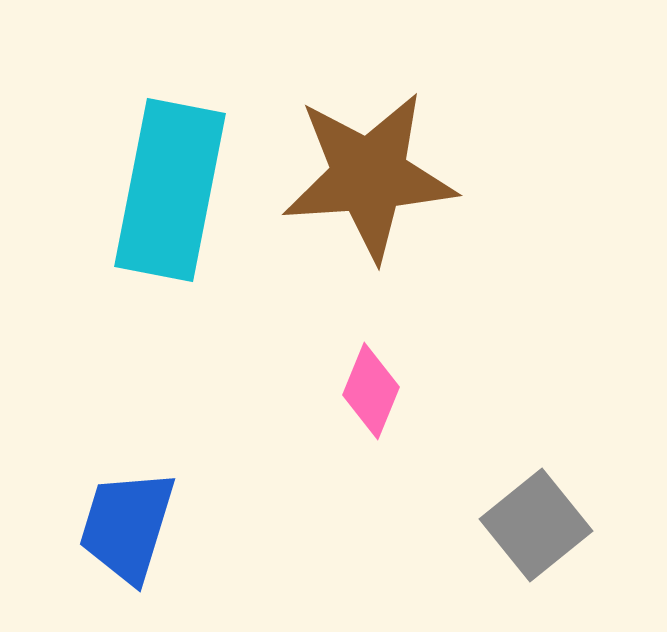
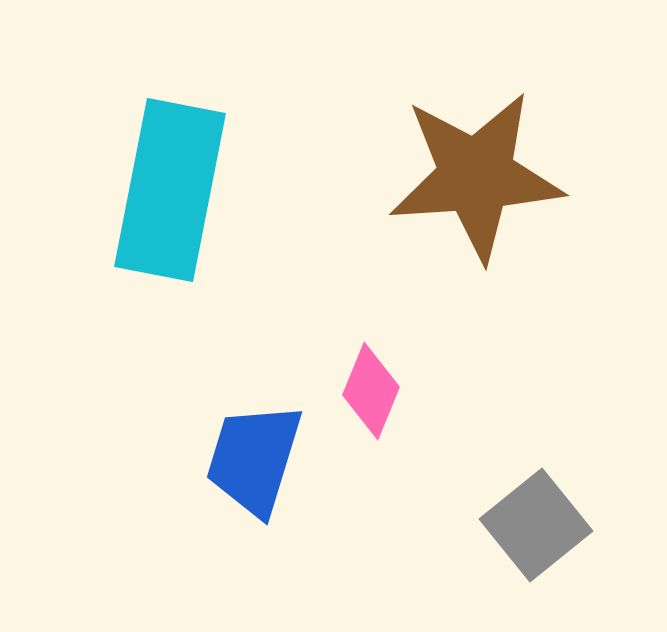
brown star: moved 107 px right
blue trapezoid: moved 127 px right, 67 px up
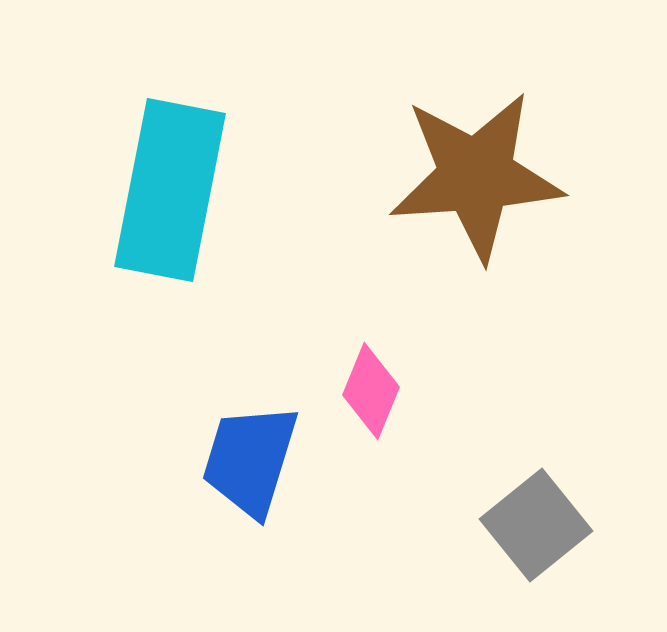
blue trapezoid: moved 4 px left, 1 px down
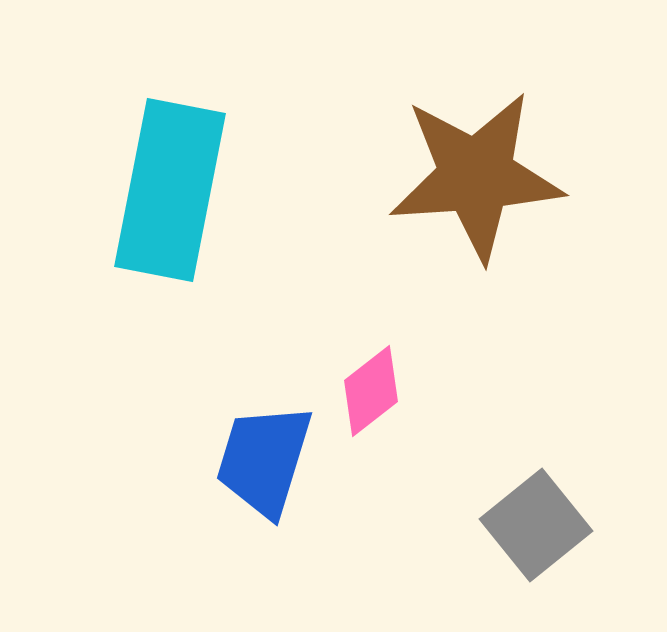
pink diamond: rotated 30 degrees clockwise
blue trapezoid: moved 14 px right
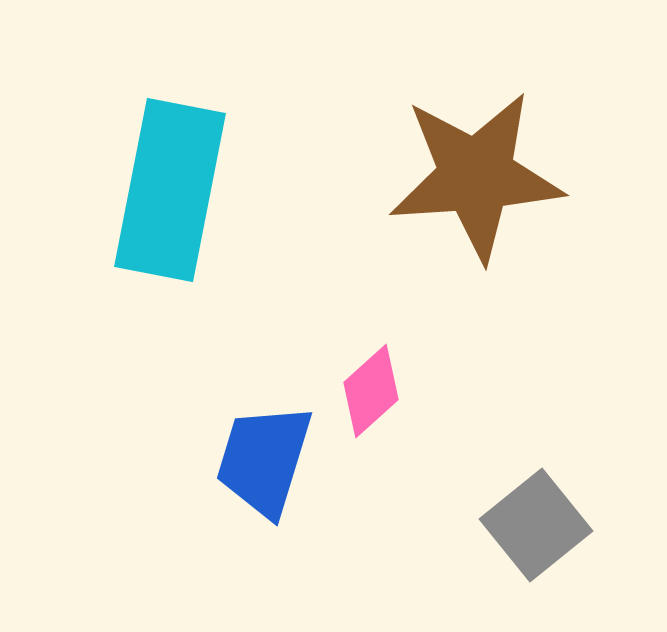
pink diamond: rotated 4 degrees counterclockwise
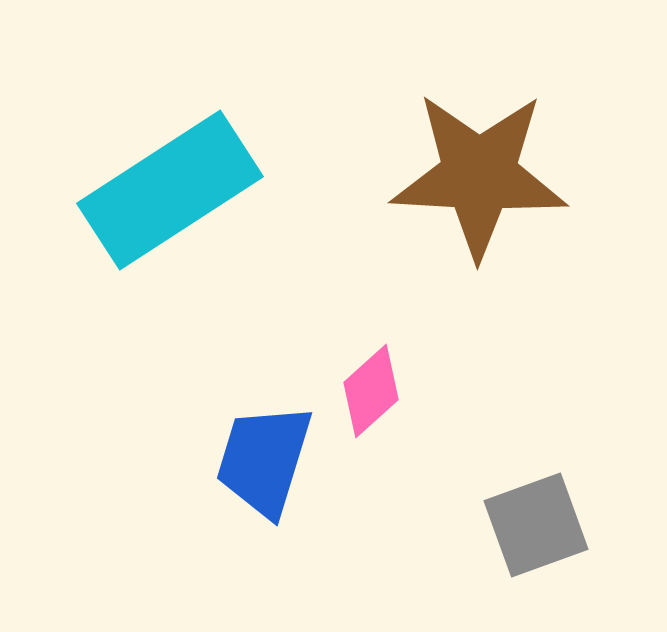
brown star: moved 3 px right, 1 px up; rotated 7 degrees clockwise
cyan rectangle: rotated 46 degrees clockwise
gray square: rotated 19 degrees clockwise
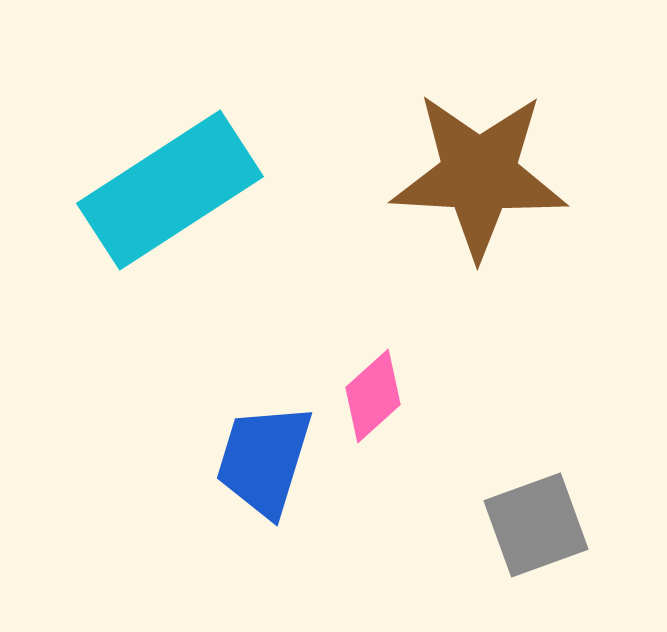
pink diamond: moved 2 px right, 5 px down
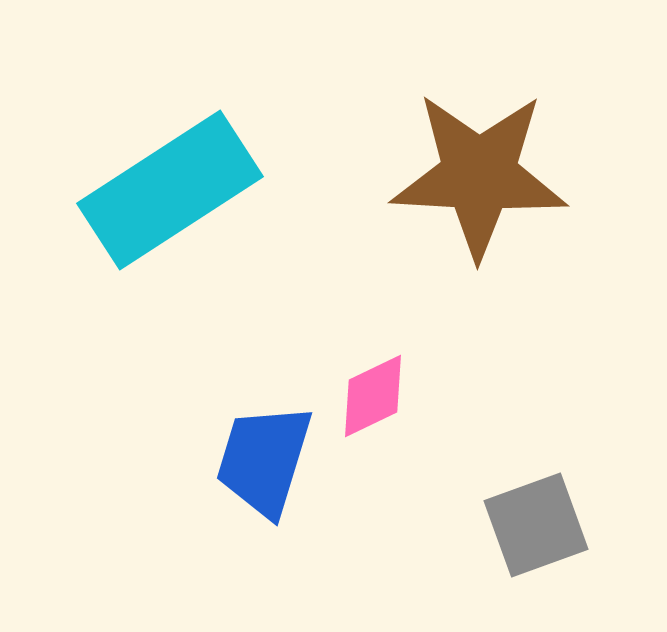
pink diamond: rotated 16 degrees clockwise
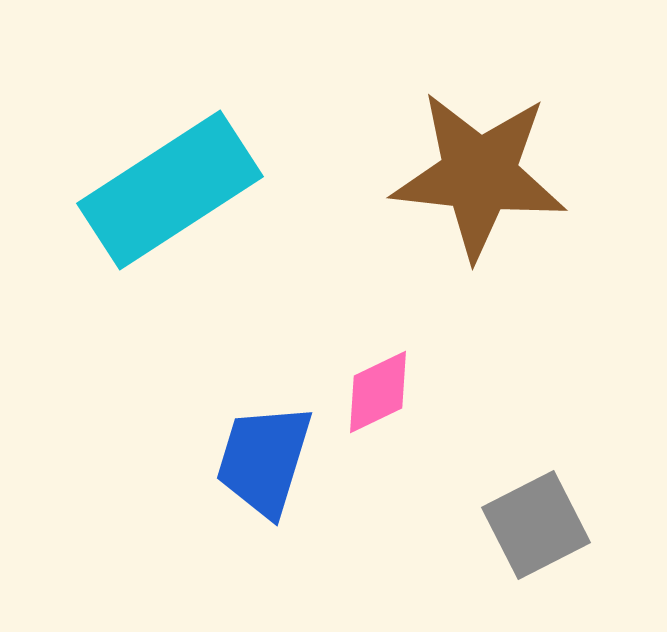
brown star: rotated 3 degrees clockwise
pink diamond: moved 5 px right, 4 px up
gray square: rotated 7 degrees counterclockwise
